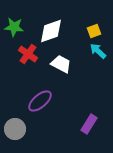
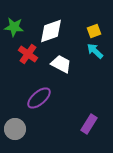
cyan arrow: moved 3 px left
purple ellipse: moved 1 px left, 3 px up
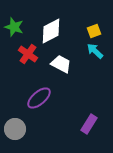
green star: rotated 12 degrees clockwise
white diamond: rotated 8 degrees counterclockwise
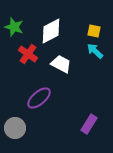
yellow square: rotated 32 degrees clockwise
gray circle: moved 1 px up
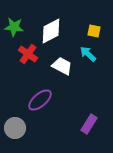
green star: rotated 12 degrees counterclockwise
cyan arrow: moved 7 px left, 3 px down
white trapezoid: moved 1 px right, 2 px down
purple ellipse: moved 1 px right, 2 px down
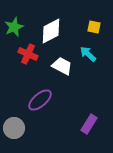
green star: rotated 30 degrees counterclockwise
yellow square: moved 4 px up
red cross: rotated 12 degrees counterclockwise
gray circle: moved 1 px left
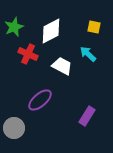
purple rectangle: moved 2 px left, 8 px up
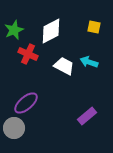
green star: moved 3 px down
cyan arrow: moved 1 px right, 8 px down; rotated 24 degrees counterclockwise
white trapezoid: moved 2 px right
purple ellipse: moved 14 px left, 3 px down
purple rectangle: rotated 18 degrees clockwise
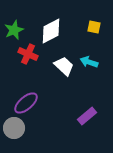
white trapezoid: rotated 15 degrees clockwise
